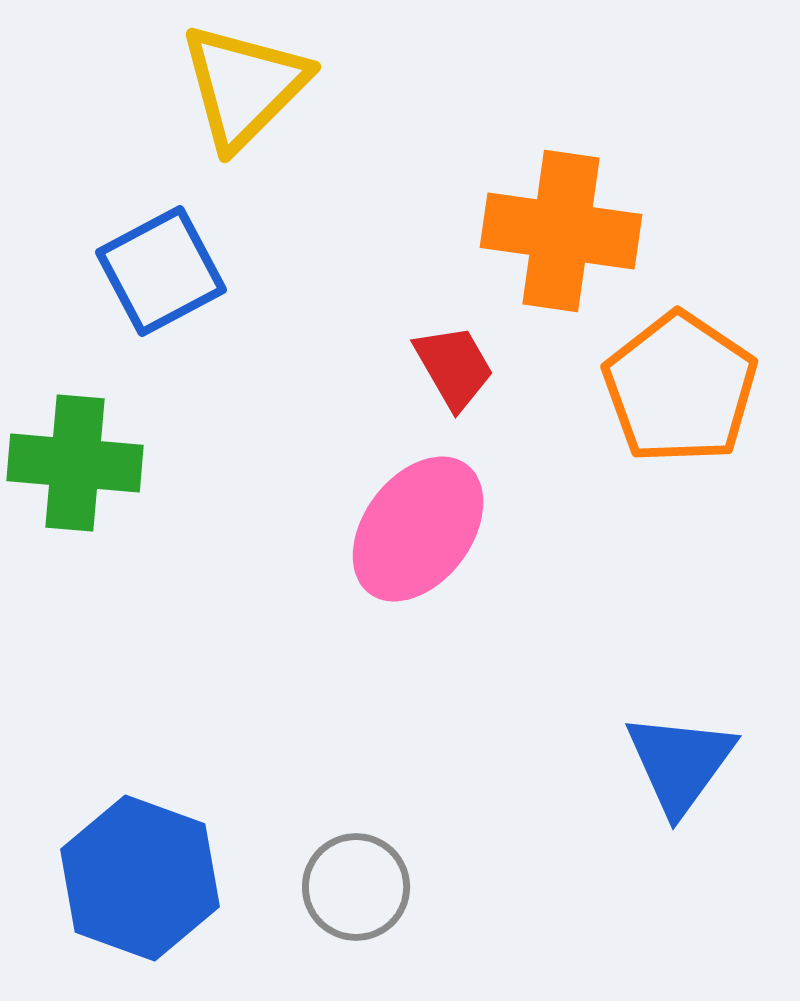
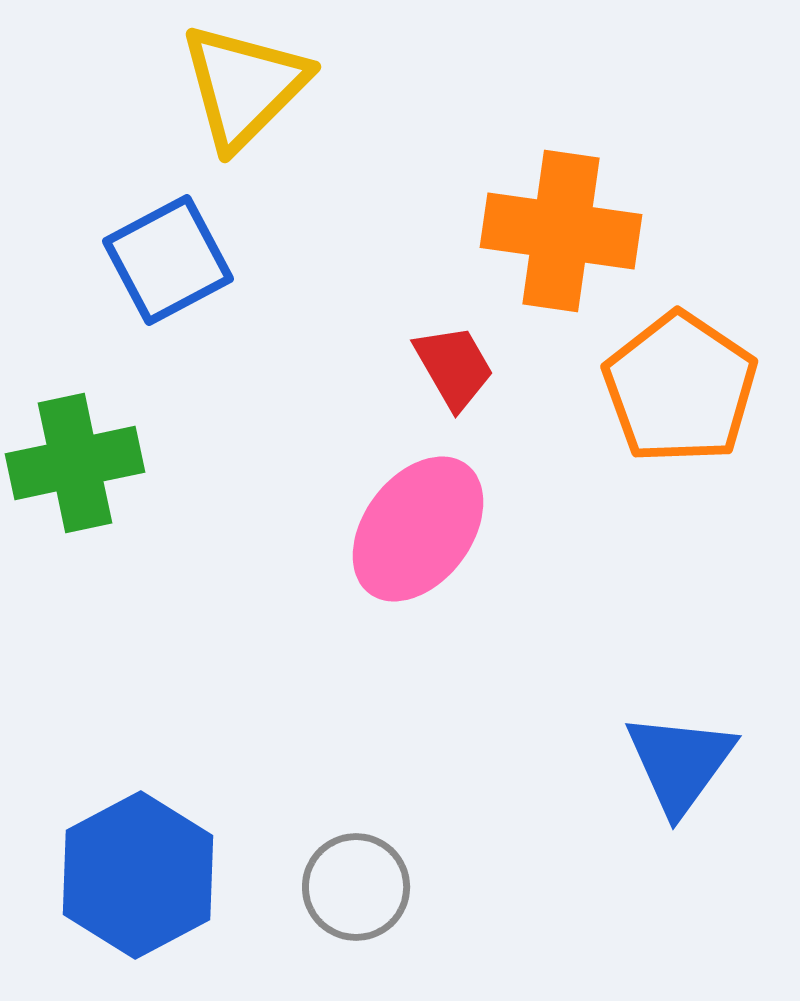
blue square: moved 7 px right, 11 px up
green cross: rotated 17 degrees counterclockwise
blue hexagon: moved 2 px left, 3 px up; rotated 12 degrees clockwise
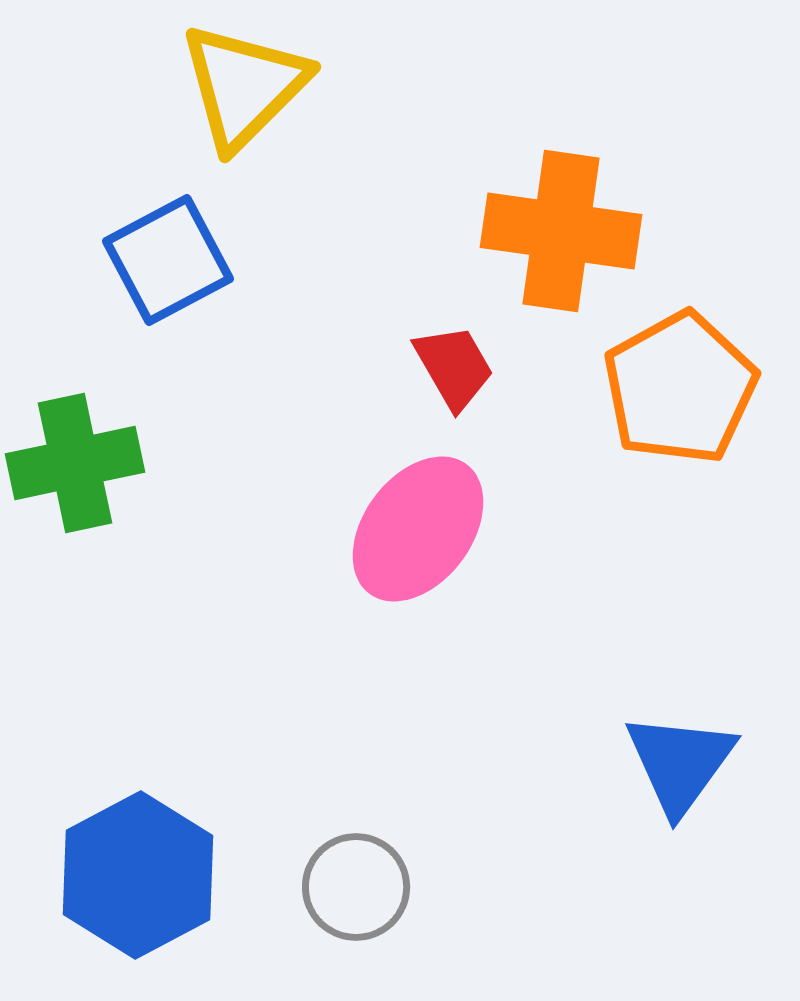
orange pentagon: rotated 9 degrees clockwise
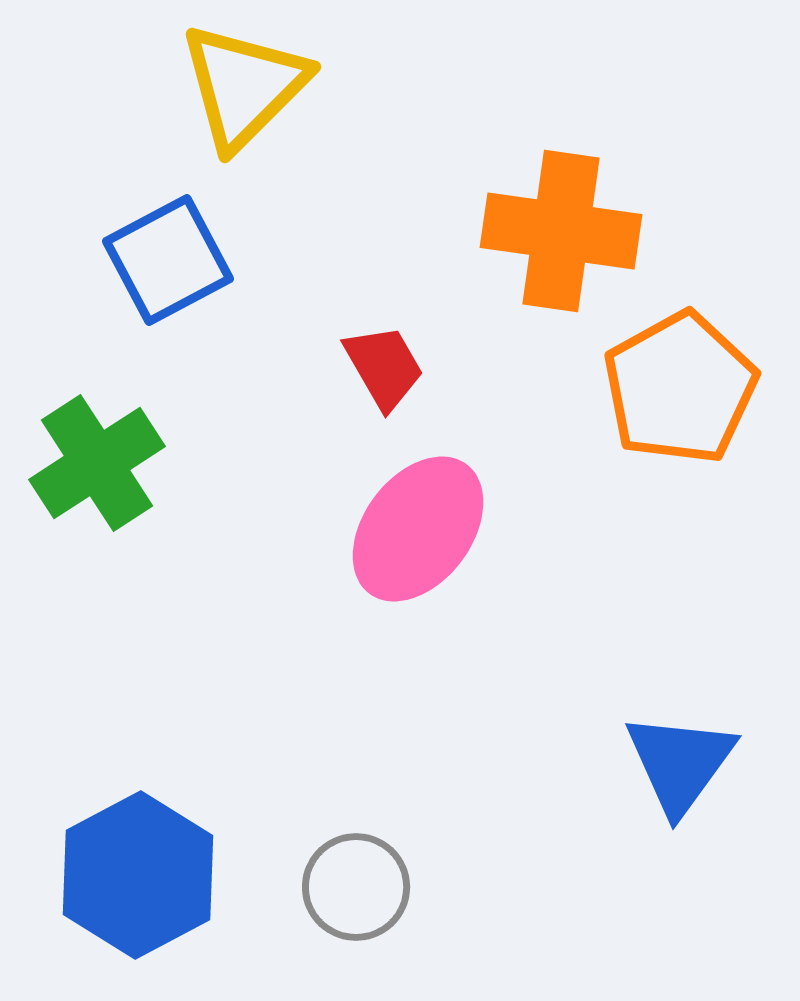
red trapezoid: moved 70 px left
green cross: moved 22 px right; rotated 21 degrees counterclockwise
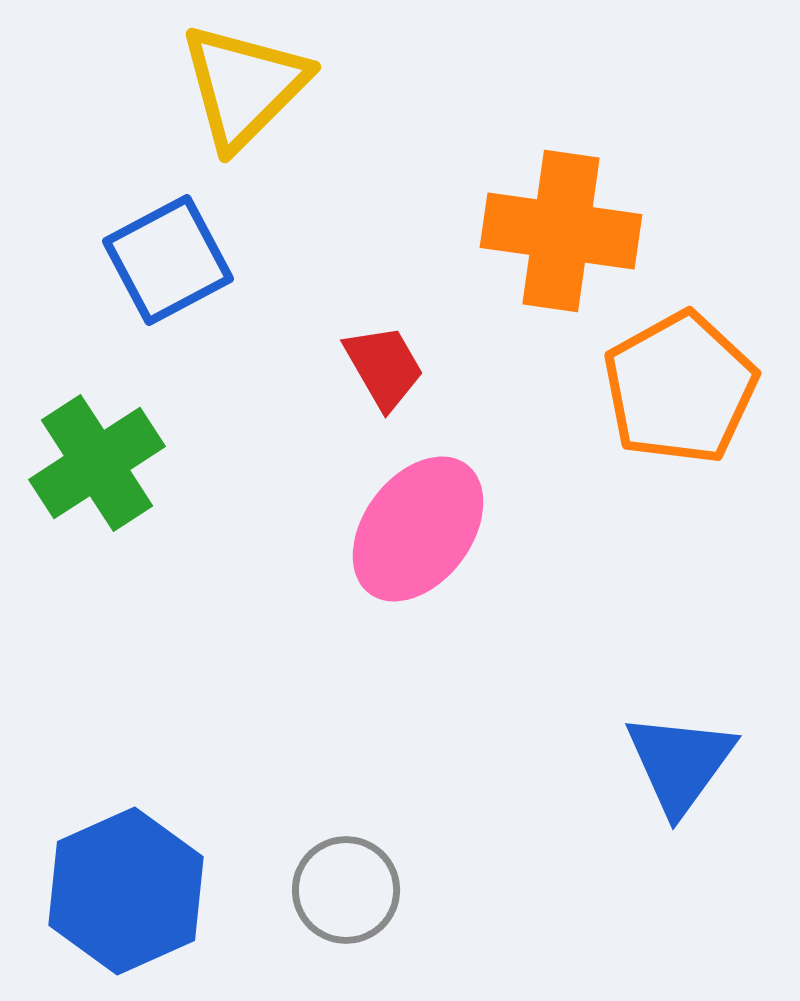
blue hexagon: moved 12 px left, 16 px down; rotated 4 degrees clockwise
gray circle: moved 10 px left, 3 px down
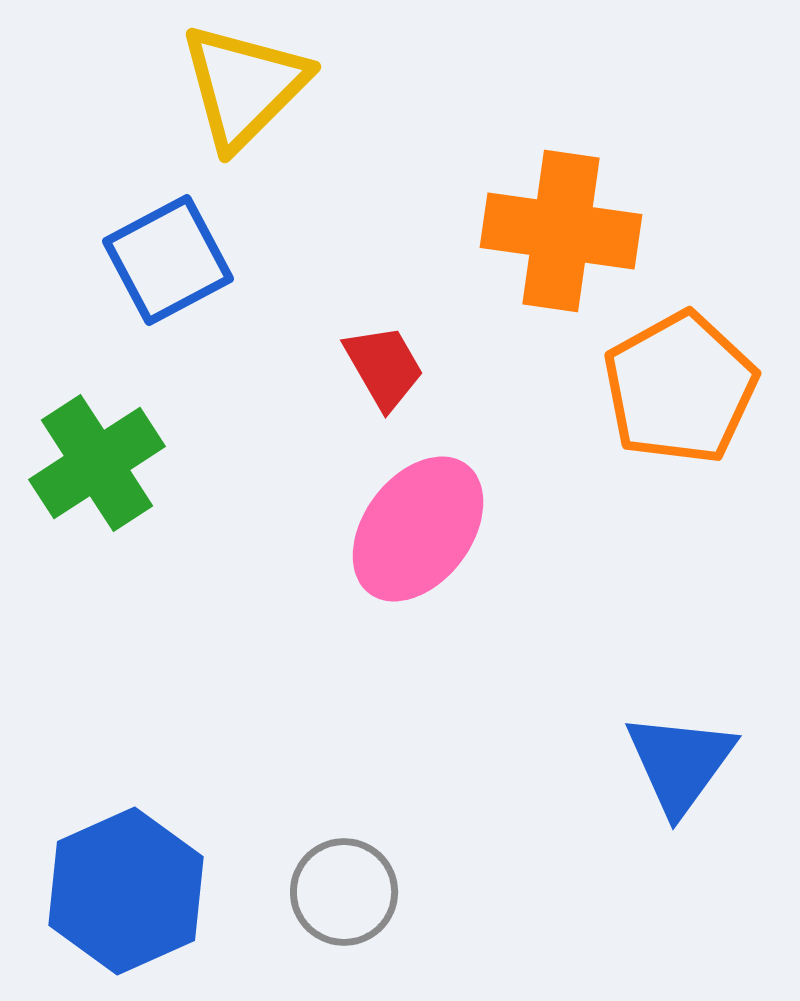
gray circle: moved 2 px left, 2 px down
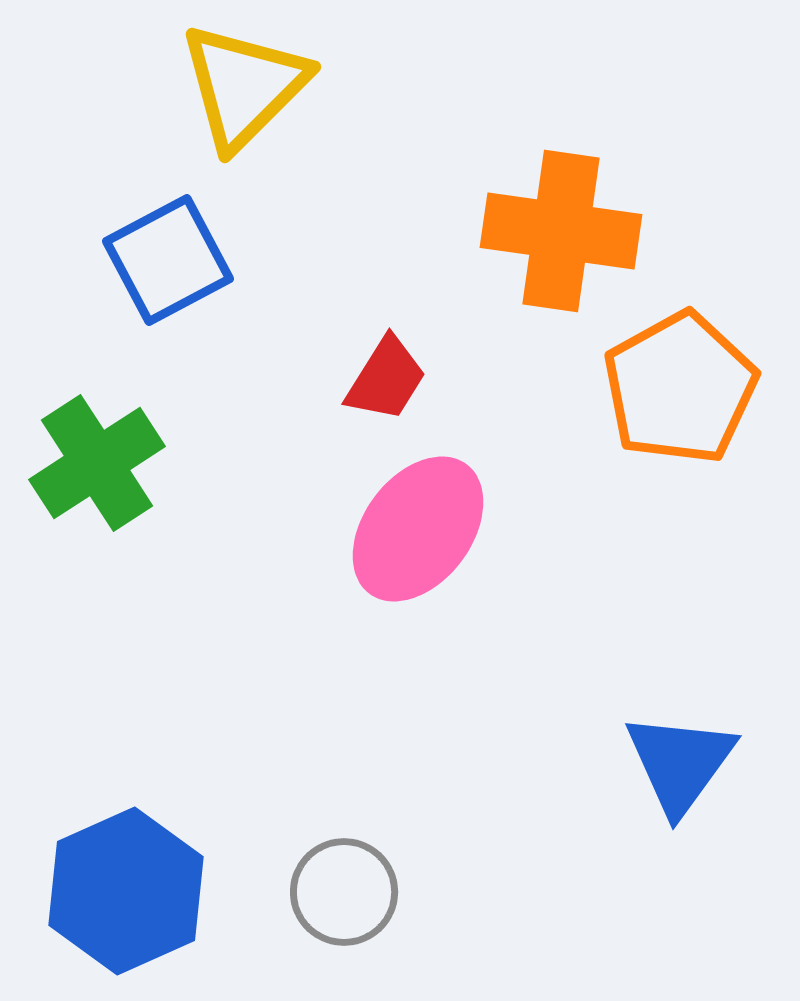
red trapezoid: moved 2 px right, 12 px down; rotated 62 degrees clockwise
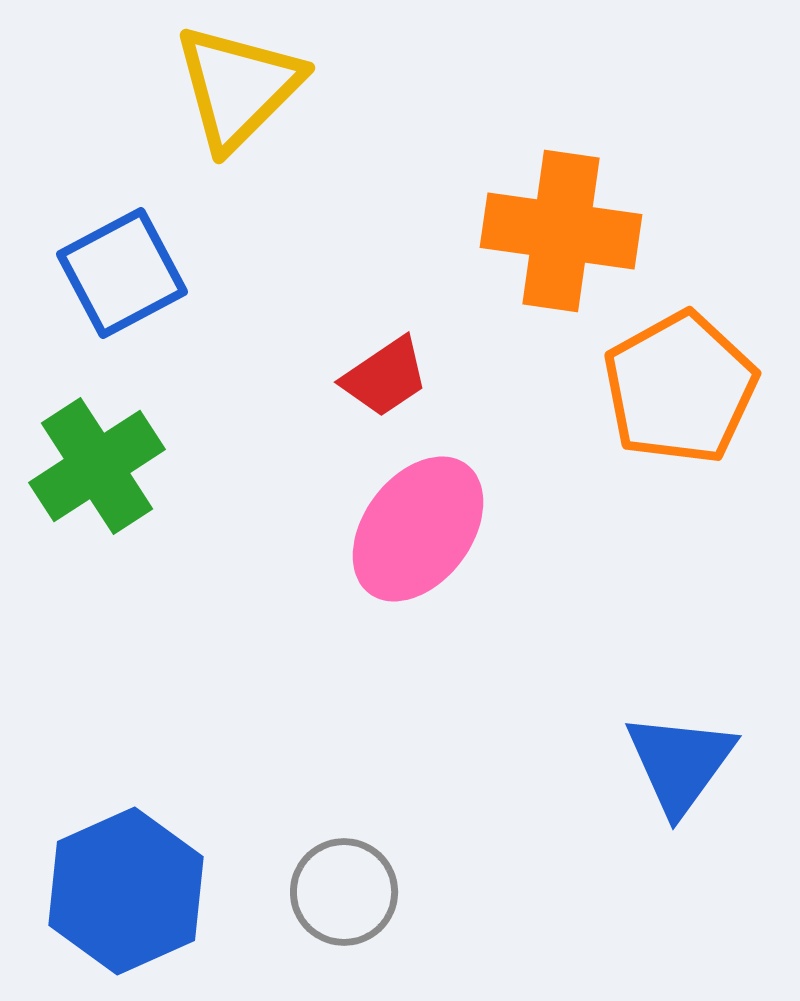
yellow triangle: moved 6 px left, 1 px down
blue square: moved 46 px left, 13 px down
red trapezoid: moved 1 px left, 2 px up; rotated 24 degrees clockwise
green cross: moved 3 px down
